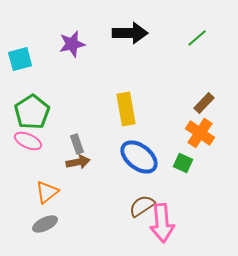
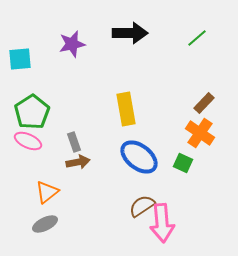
cyan square: rotated 10 degrees clockwise
gray rectangle: moved 3 px left, 2 px up
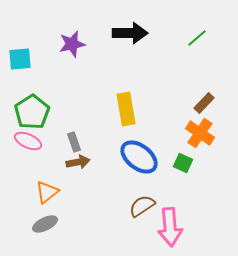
pink arrow: moved 8 px right, 4 px down
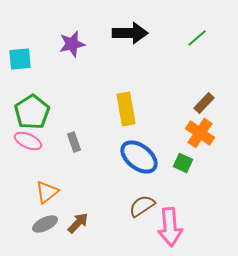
brown arrow: moved 61 px down; rotated 35 degrees counterclockwise
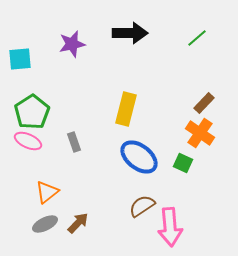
yellow rectangle: rotated 24 degrees clockwise
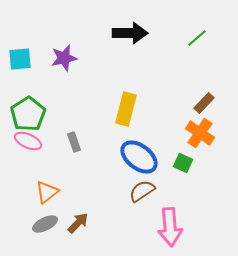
purple star: moved 8 px left, 14 px down
green pentagon: moved 4 px left, 2 px down
brown semicircle: moved 15 px up
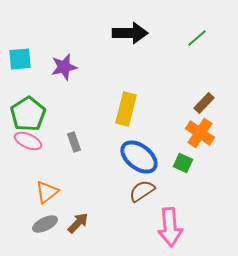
purple star: moved 9 px down
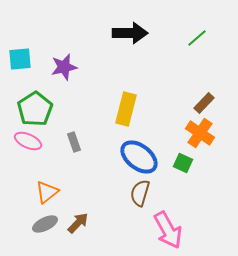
green pentagon: moved 7 px right, 5 px up
brown semicircle: moved 2 px left, 2 px down; rotated 40 degrees counterclockwise
pink arrow: moved 2 px left, 3 px down; rotated 24 degrees counterclockwise
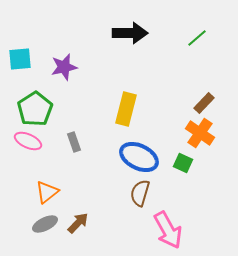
blue ellipse: rotated 12 degrees counterclockwise
